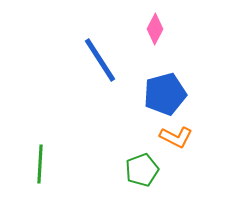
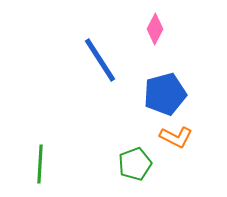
green pentagon: moved 7 px left, 6 px up
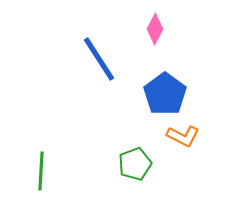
blue line: moved 1 px left, 1 px up
blue pentagon: rotated 21 degrees counterclockwise
orange L-shape: moved 7 px right, 1 px up
green line: moved 1 px right, 7 px down
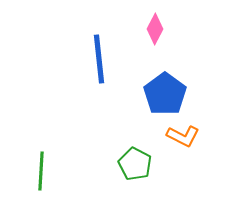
blue line: rotated 27 degrees clockwise
green pentagon: rotated 24 degrees counterclockwise
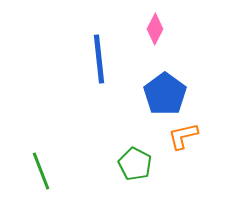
orange L-shape: rotated 140 degrees clockwise
green line: rotated 24 degrees counterclockwise
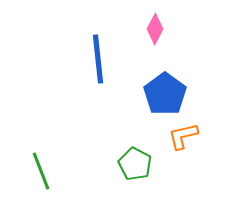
blue line: moved 1 px left
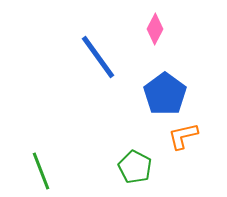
blue line: moved 2 px up; rotated 30 degrees counterclockwise
green pentagon: moved 3 px down
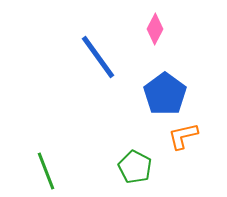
green line: moved 5 px right
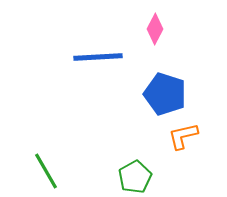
blue line: rotated 57 degrees counterclockwise
blue pentagon: rotated 18 degrees counterclockwise
green pentagon: moved 10 px down; rotated 16 degrees clockwise
green line: rotated 9 degrees counterclockwise
